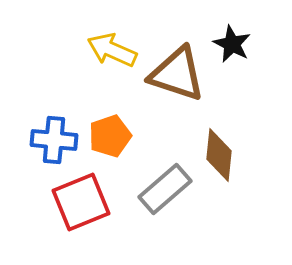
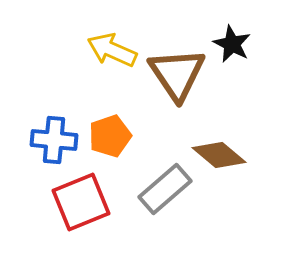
brown triangle: rotated 38 degrees clockwise
brown diamond: rotated 56 degrees counterclockwise
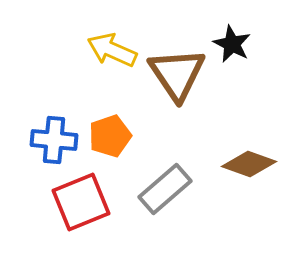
brown diamond: moved 30 px right, 9 px down; rotated 20 degrees counterclockwise
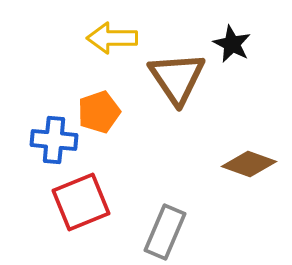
yellow arrow: moved 12 px up; rotated 24 degrees counterclockwise
brown triangle: moved 4 px down
orange pentagon: moved 11 px left, 24 px up
gray rectangle: moved 43 px down; rotated 26 degrees counterclockwise
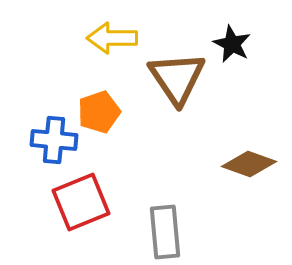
gray rectangle: rotated 28 degrees counterclockwise
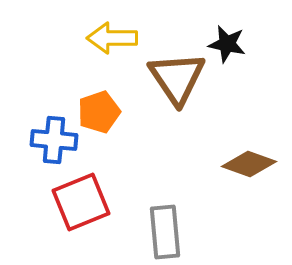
black star: moved 5 px left; rotated 15 degrees counterclockwise
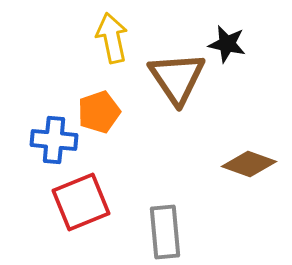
yellow arrow: rotated 78 degrees clockwise
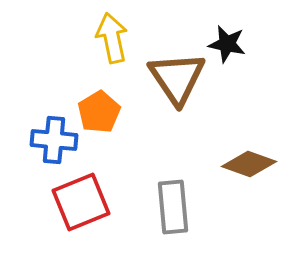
orange pentagon: rotated 12 degrees counterclockwise
gray rectangle: moved 8 px right, 25 px up
